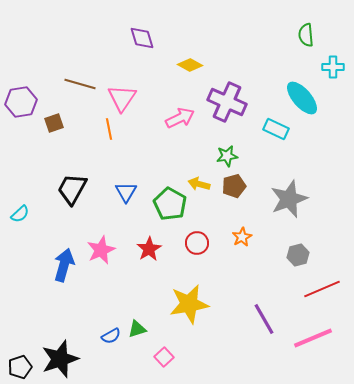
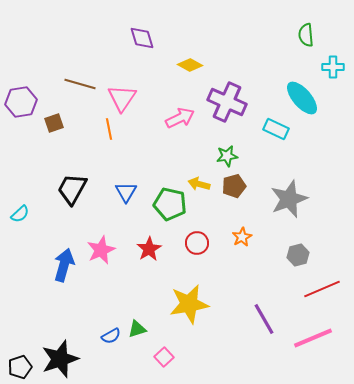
green pentagon: rotated 16 degrees counterclockwise
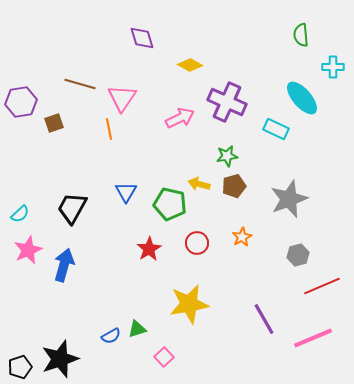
green semicircle: moved 5 px left
black trapezoid: moved 19 px down
pink star: moved 73 px left
red line: moved 3 px up
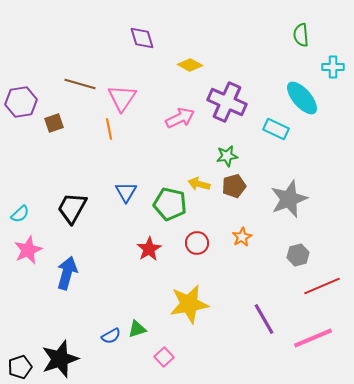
blue arrow: moved 3 px right, 8 px down
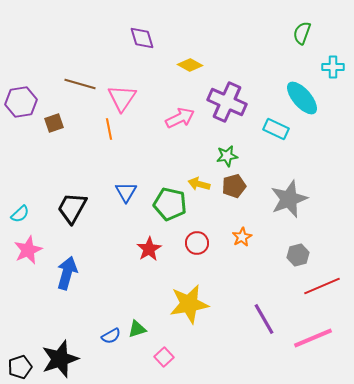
green semicircle: moved 1 px right, 2 px up; rotated 25 degrees clockwise
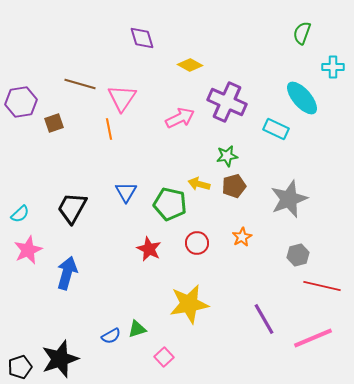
red star: rotated 15 degrees counterclockwise
red line: rotated 36 degrees clockwise
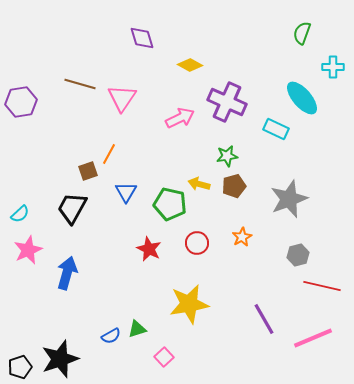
brown square: moved 34 px right, 48 px down
orange line: moved 25 px down; rotated 40 degrees clockwise
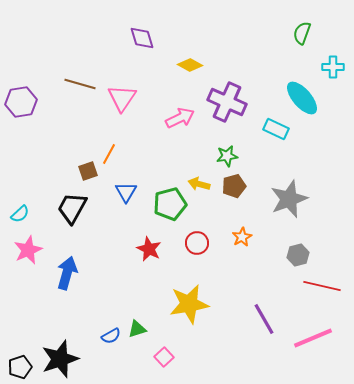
green pentagon: rotated 28 degrees counterclockwise
